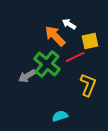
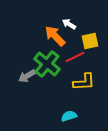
yellow L-shape: moved 4 px left, 3 px up; rotated 65 degrees clockwise
cyan semicircle: moved 9 px right
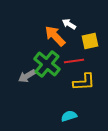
red line: moved 1 px left, 4 px down; rotated 18 degrees clockwise
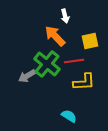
white arrow: moved 4 px left, 8 px up; rotated 136 degrees counterclockwise
cyan semicircle: rotated 49 degrees clockwise
